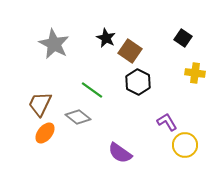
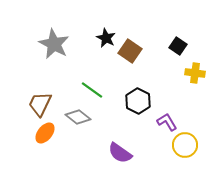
black square: moved 5 px left, 8 px down
black hexagon: moved 19 px down
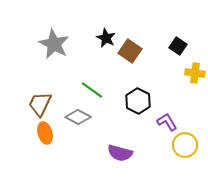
gray diamond: rotated 10 degrees counterclockwise
orange ellipse: rotated 55 degrees counterclockwise
purple semicircle: rotated 20 degrees counterclockwise
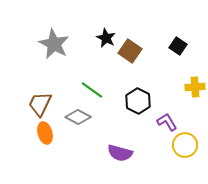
yellow cross: moved 14 px down; rotated 12 degrees counterclockwise
